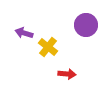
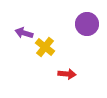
purple circle: moved 1 px right, 1 px up
yellow cross: moved 3 px left
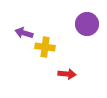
yellow cross: rotated 30 degrees counterclockwise
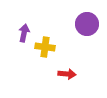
purple arrow: rotated 84 degrees clockwise
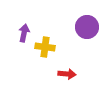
purple circle: moved 3 px down
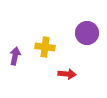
purple circle: moved 6 px down
purple arrow: moved 9 px left, 23 px down
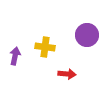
purple circle: moved 2 px down
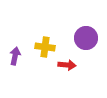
purple circle: moved 1 px left, 3 px down
red arrow: moved 9 px up
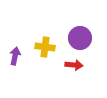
purple circle: moved 6 px left
red arrow: moved 7 px right
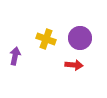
yellow cross: moved 1 px right, 8 px up; rotated 12 degrees clockwise
